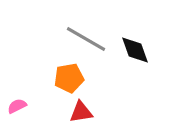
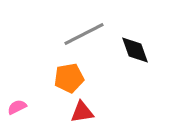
gray line: moved 2 px left, 5 px up; rotated 57 degrees counterclockwise
pink semicircle: moved 1 px down
red triangle: moved 1 px right
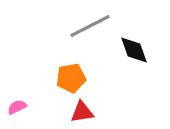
gray line: moved 6 px right, 8 px up
black diamond: moved 1 px left
orange pentagon: moved 2 px right
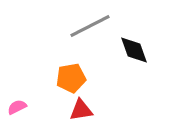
red triangle: moved 1 px left, 2 px up
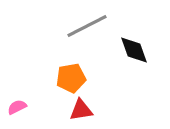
gray line: moved 3 px left
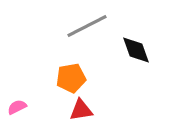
black diamond: moved 2 px right
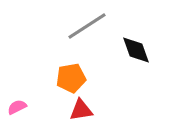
gray line: rotated 6 degrees counterclockwise
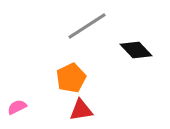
black diamond: rotated 24 degrees counterclockwise
orange pentagon: rotated 16 degrees counterclockwise
